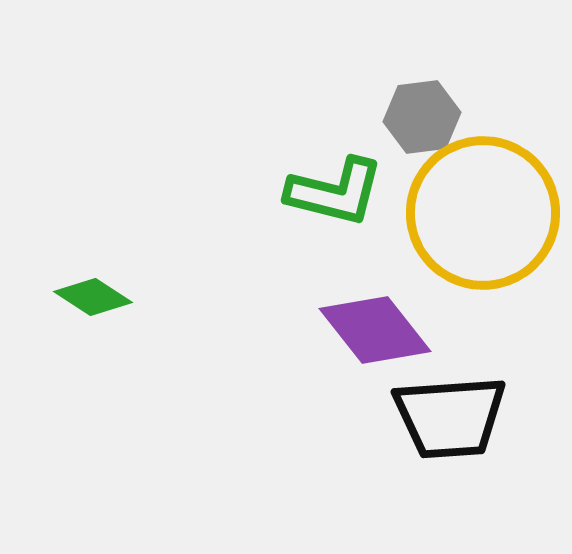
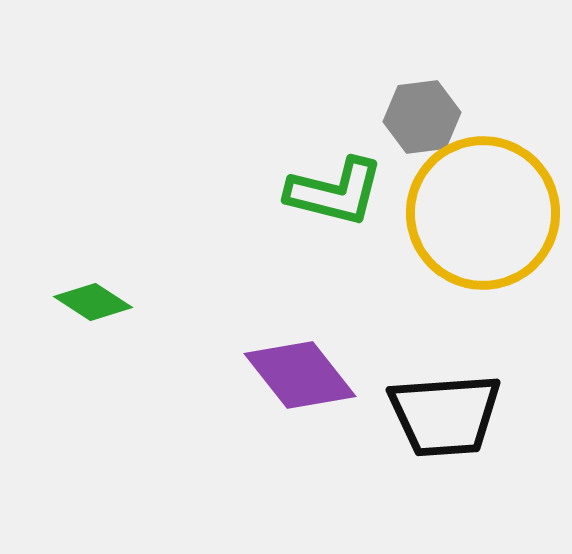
green diamond: moved 5 px down
purple diamond: moved 75 px left, 45 px down
black trapezoid: moved 5 px left, 2 px up
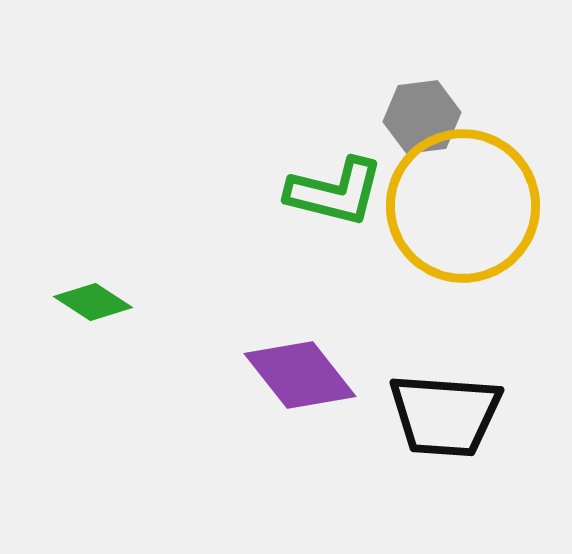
yellow circle: moved 20 px left, 7 px up
black trapezoid: rotated 8 degrees clockwise
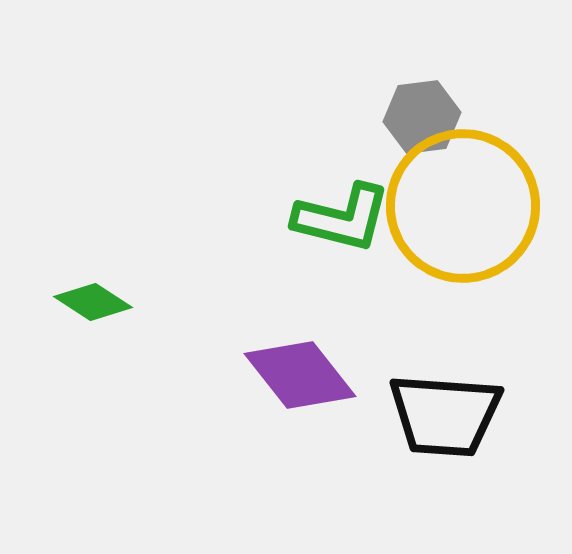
green L-shape: moved 7 px right, 26 px down
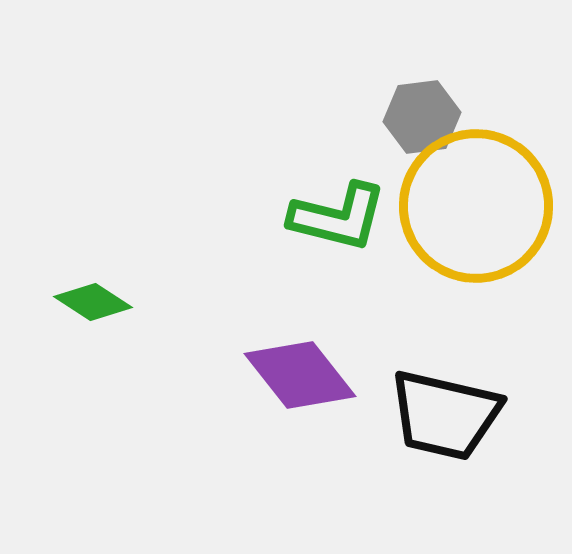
yellow circle: moved 13 px right
green L-shape: moved 4 px left, 1 px up
black trapezoid: rotated 9 degrees clockwise
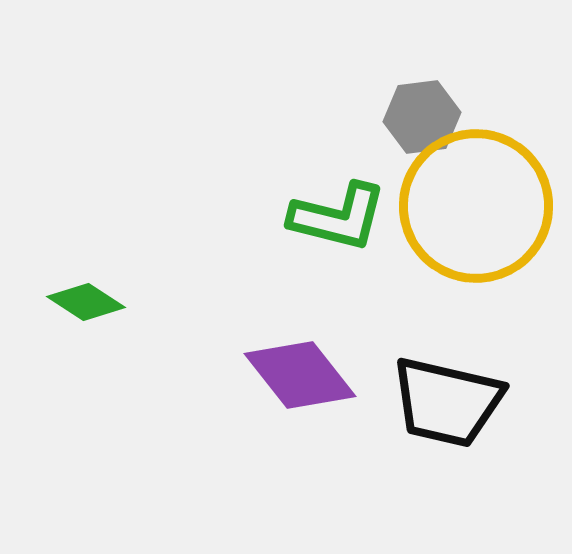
green diamond: moved 7 px left
black trapezoid: moved 2 px right, 13 px up
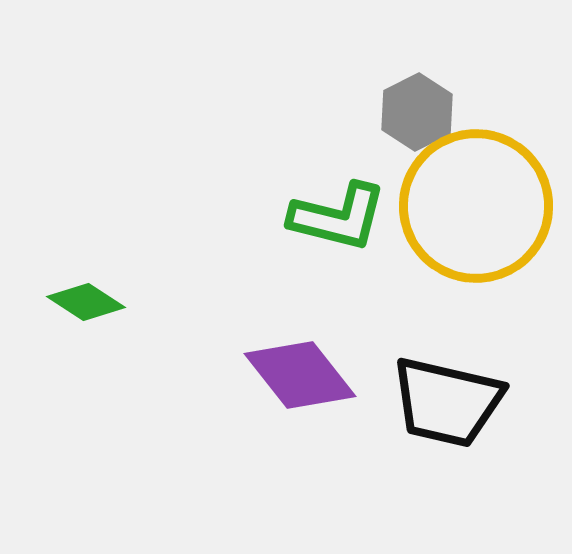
gray hexagon: moved 5 px left, 5 px up; rotated 20 degrees counterclockwise
